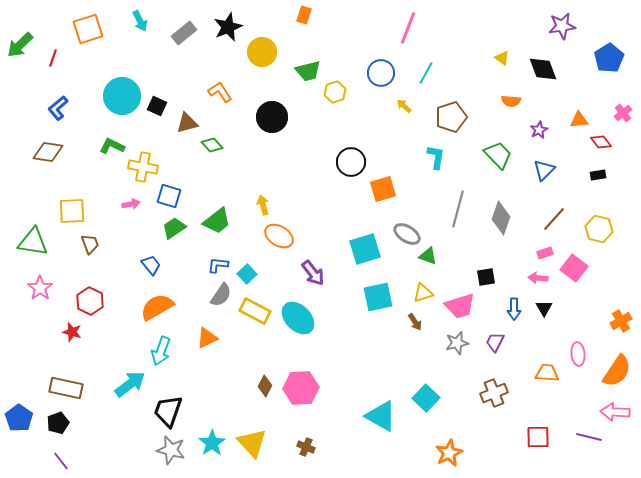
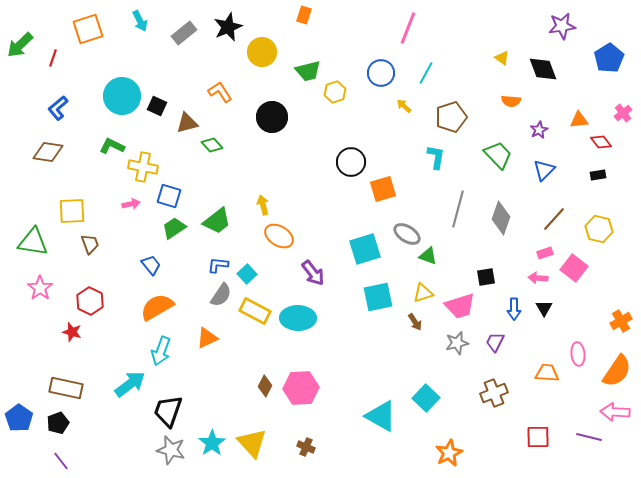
cyan ellipse at (298, 318): rotated 44 degrees counterclockwise
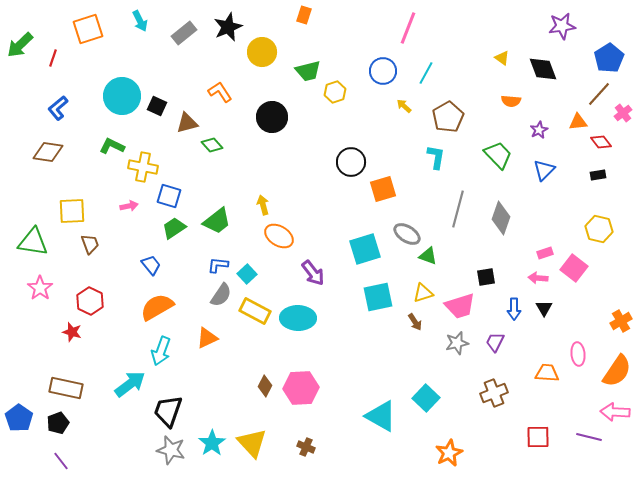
blue circle at (381, 73): moved 2 px right, 2 px up
brown pentagon at (451, 117): moved 3 px left; rotated 12 degrees counterclockwise
orange triangle at (579, 120): moved 1 px left, 2 px down
pink arrow at (131, 204): moved 2 px left, 2 px down
brown line at (554, 219): moved 45 px right, 125 px up
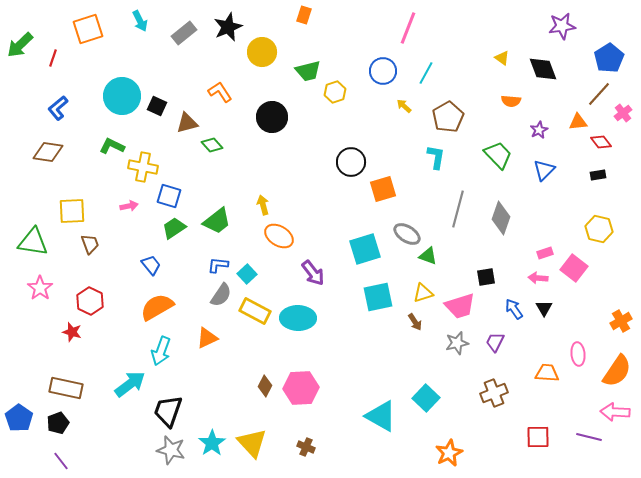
blue arrow at (514, 309): rotated 145 degrees clockwise
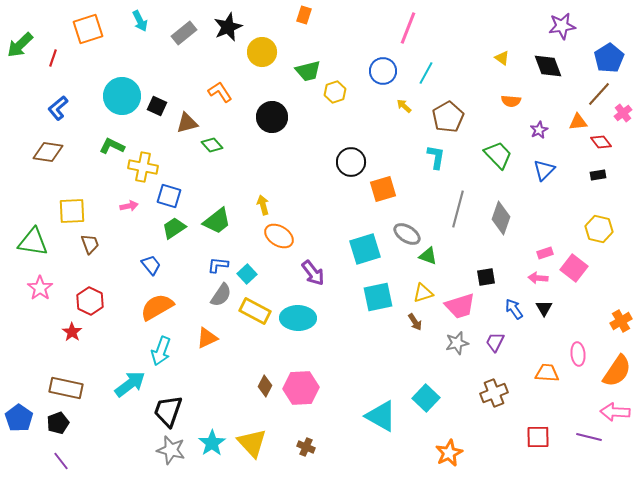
black diamond at (543, 69): moved 5 px right, 3 px up
red star at (72, 332): rotated 18 degrees clockwise
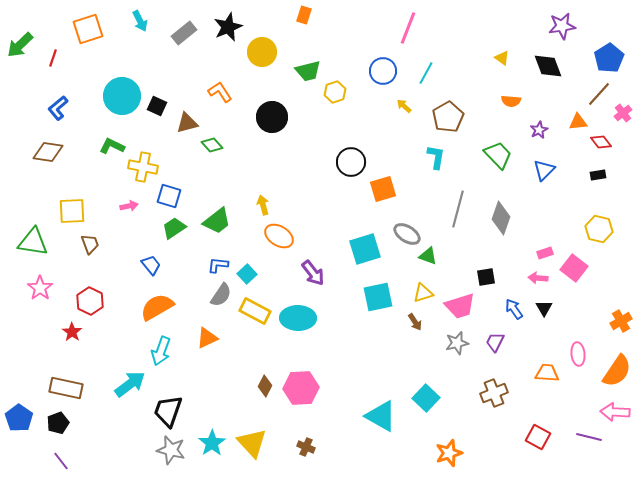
red square at (538, 437): rotated 30 degrees clockwise
orange star at (449, 453): rotated 8 degrees clockwise
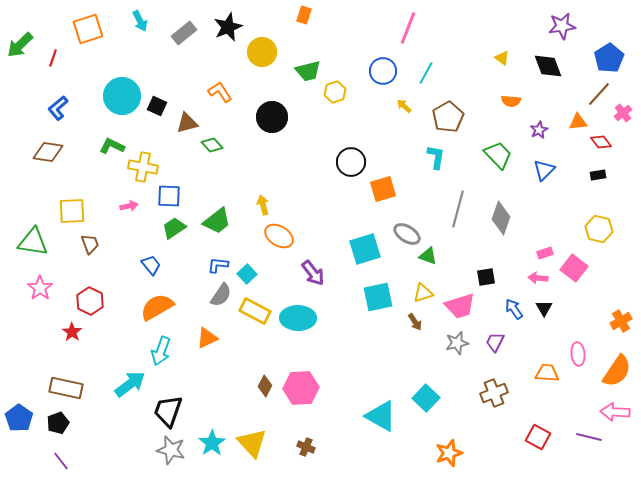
blue square at (169, 196): rotated 15 degrees counterclockwise
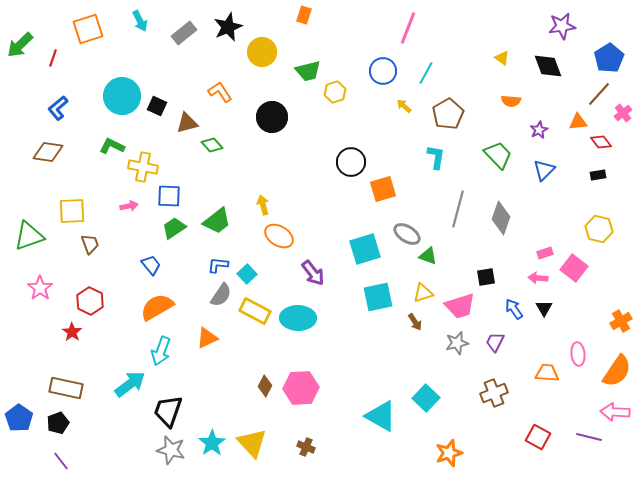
brown pentagon at (448, 117): moved 3 px up
green triangle at (33, 242): moved 4 px left, 6 px up; rotated 28 degrees counterclockwise
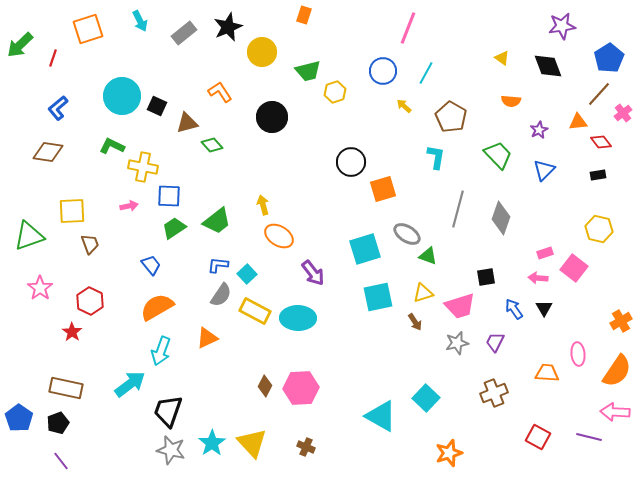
brown pentagon at (448, 114): moved 3 px right, 3 px down; rotated 12 degrees counterclockwise
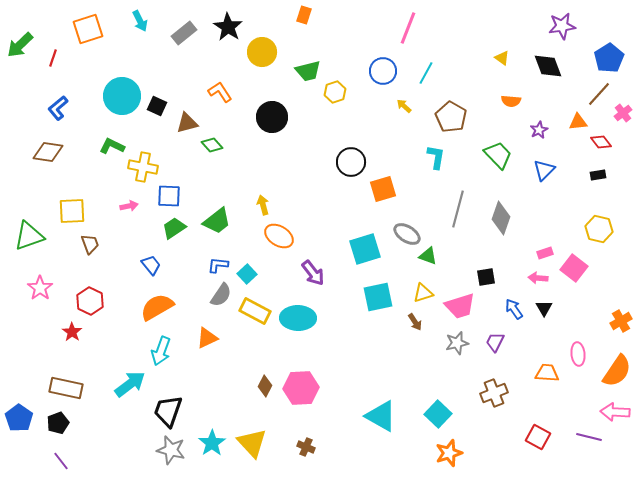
black star at (228, 27): rotated 16 degrees counterclockwise
cyan square at (426, 398): moved 12 px right, 16 px down
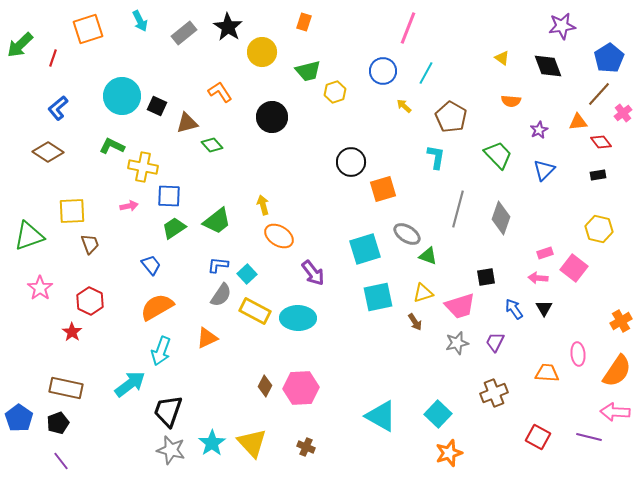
orange rectangle at (304, 15): moved 7 px down
brown diamond at (48, 152): rotated 24 degrees clockwise
